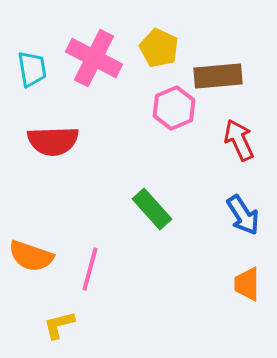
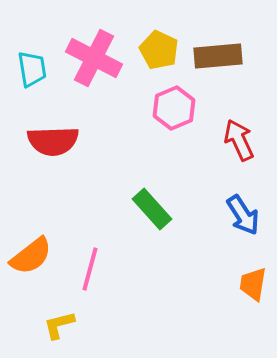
yellow pentagon: moved 2 px down
brown rectangle: moved 20 px up
orange semicircle: rotated 57 degrees counterclockwise
orange trapezoid: moved 6 px right; rotated 9 degrees clockwise
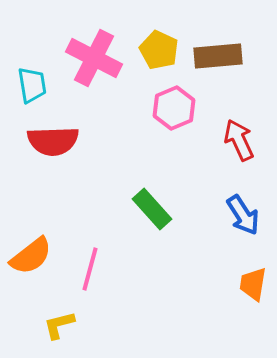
cyan trapezoid: moved 16 px down
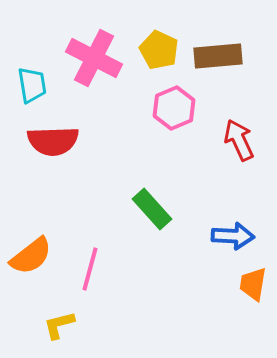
blue arrow: moved 10 px left, 21 px down; rotated 54 degrees counterclockwise
